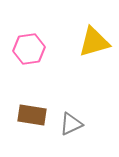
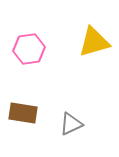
brown rectangle: moved 9 px left, 2 px up
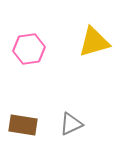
brown rectangle: moved 12 px down
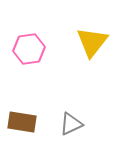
yellow triangle: moved 2 px left; rotated 36 degrees counterclockwise
brown rectangle: moved 1 px left, 3 px up
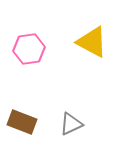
yellow triangle: rotated 40 degrees counterclockwise
brown rectangle: rotated 12 degrees clockwise
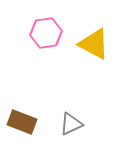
yellow triangle: moved 2 px right, 2 px down
pink hexagon: moved 17 px right, 16 px up
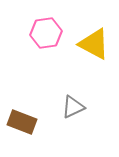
gray triangle: moved 2 px right, 17 px up
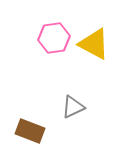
pink hexagon: moved 8 px right, 5 px down
brown rectangle: moved 8 px right, 9 px down
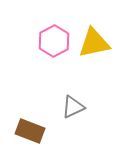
pink hexagon: moved 3 px down; rotated 20 degrees counterclockwise
yellow triangle: moved 1 px up; rotated 40 degrees counterclockwise
